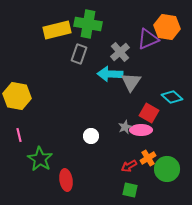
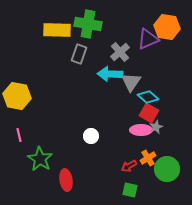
yellow rectangle: rotated 16 degrees clockwise
cyan diamond: moved 24 px left
gray star: moved 31 px right
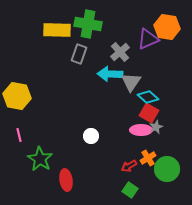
green square: rotated 21 degrees clockwise
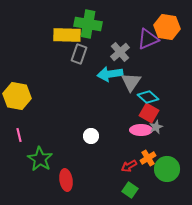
yellow rectangle: moved 10 px right, 5 px down
cyan arrow: rotated 10 degrees counterclockwise
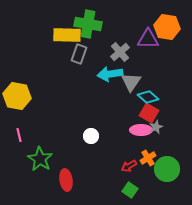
purple triangle: rotated 25 degrees clockwise
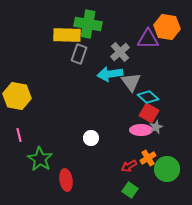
gray triangle: rotated 10 degrees counterclockwise
white circle: moved 2 px down
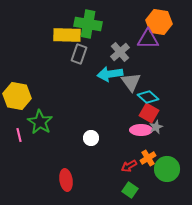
orange hexagon: moved 8 px left, 5 px up
green star: moved 37 px up
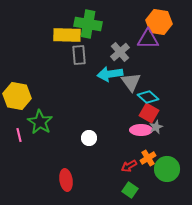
gray rectangle: moved 1 px down; rotated 24 degrees counterclockwise
white circle: moved 2 px left
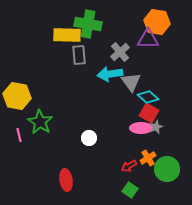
orange hexagon: moved 2 px left
pink ellipse: moved 2 px up
